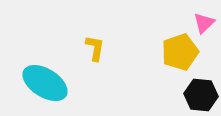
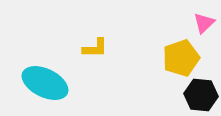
yellow L-shape: rotated 80 degrees clockwise
yellow pentagon: moved 1 px right, 6 px down
cyan ellipse: rotated 6 degrees counterclockwise
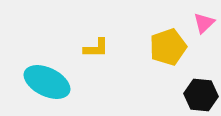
yellow L-shape: moved 1 px right
yellow pentagon: moved 13 px left, 11 px up
cyan ellipse: moved 2 px right, 1 px up
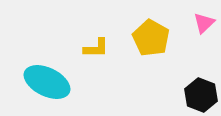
yellow pentagon: moved 17 px left, 9 px up; rotated 24 degrees counterclockwise
black hexagon: rotated 16 degrees clockwise
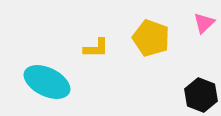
yellow pentagon: rotated 9 degrees counterclockwise
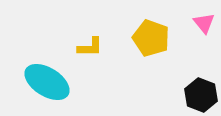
pink triangle: rotated 25 degrees counterclockwise
yellow L-shape: moved 6 px left, 1 px up
cyan ellipse: rotated 6 degrees clockwise
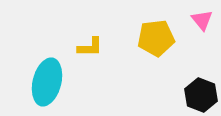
pink triangle: moved 2 px left, 3 px up
yellow pentagon: moved 5 px right; rotated 27 degrees counterclockwise
cyan ellipse: rotated 72 degrees clockwise
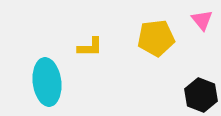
cyan ellipse: rotated 21 degrees counterclockwise
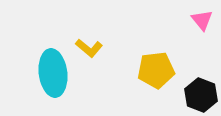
yellow pentagon: moved 32 px down
yellow L-shape: moved 1 px left, 1 px down; rotated 40 degrees clockwise
cyan ellipse: moved 6 px right, 9 px up
